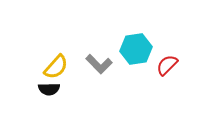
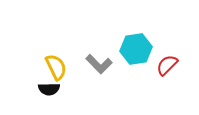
yellow semicircle: rotated 68 degrees counterclockwise
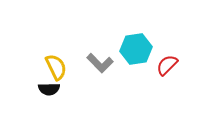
gray L-shape: moved 1 px right, 1 px up
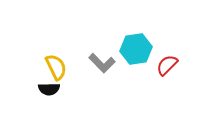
gray L-shape: moved 2 px right
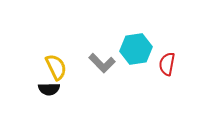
red semicircle: moved 1 px up; rotated 35 degrees counterclockwise
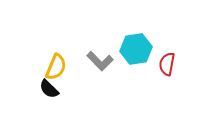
gray L-shape: moved 2 px left, 2 px up
yellow semicircle: rotated 48 degrees clockwise
black semicircle: rotated 45 degrees clockwise
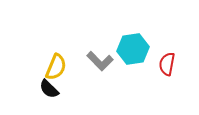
cyan hexagon: moved 3 px left
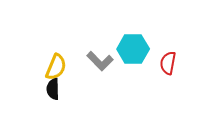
cyan hexagon: rotated 8 degrees clockwise
red semicircle: moved 1 px right, 1 px up
black semicircle: moved 4 px right; rotated 45 degrees clockwise
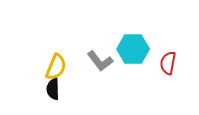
gray L-shape: rotated 8 degrees clockwise
